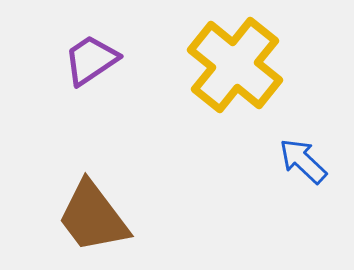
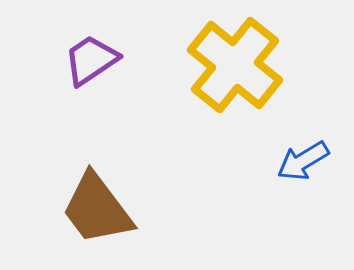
blue arrow: rotated 74 degrees counterclockwise
brown trapezoid: moved 4 px right, 8 px up
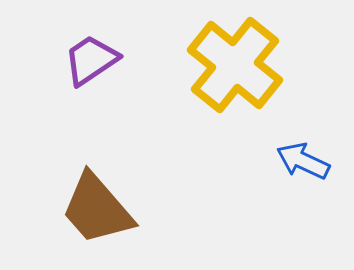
blue arrow: rotated 56 degrees clockwise
brown trapezoid: rotated 4 degrees counterclockwise
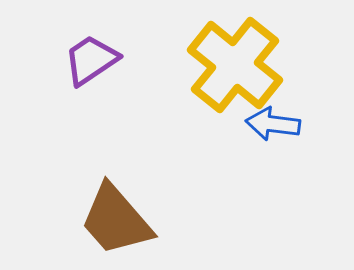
blue arrow: moved 30 px left, 37 px up; rotated 18 degrees counterclockwise
brown trapezoid: moved 19 px right, 11 px down
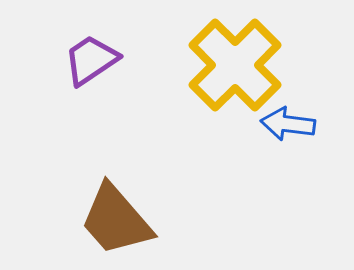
yellow cross: rotated 6 degrees clockwise
blue arrow: moved 15 px right
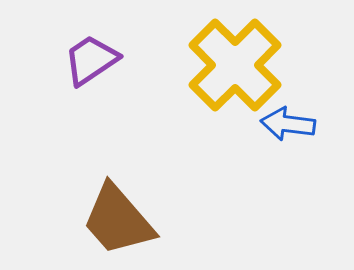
brown trapezoid: moved 2 px right
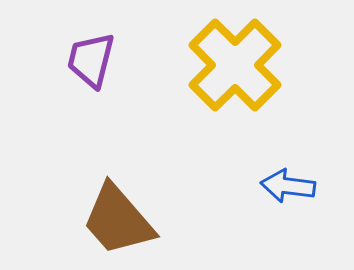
purple trapezoid: rotated 42 degrees counterclockwise
blue arrow: moved 62 px down
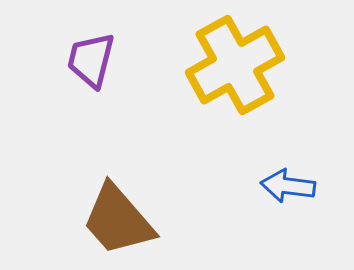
yellow cross: rotated 16 degrees clockwise
